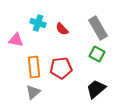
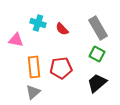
black trapezoid: moved 1 px right, 6 px up
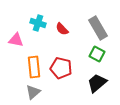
red pentagon: rotated 20 degrees clockwise
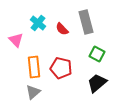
cyan cross: rotated 21 degrees clockwise
gray rectangle: moved 12 px left, 6 px up; rotated 15 degrees clockwise
pink triangle: rotated 35 degrees clockwise
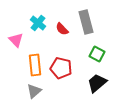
orange rectangle: moved 1 px right, 2 px up
gray triangle: moved 1 px right, 1 px up
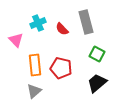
cyan cross: rotated 28 degrees clockwise
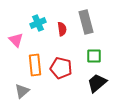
red semicircle: rotated 144 degrees counterclockwise
green square: moved 3 px left, 2 px down; rotated 28 degrees counterclockwise
gray triangle: moved 12 px left
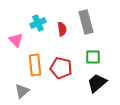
green square: moved 1 px left, 1 px down
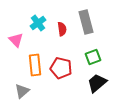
cyan cross: rotated 14 degrees counterclockwise
green square: rotated 21 degrees counterclockwise
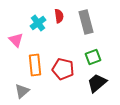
red semicircle: moved 3 px left, 13 px up
red pentagon: moved 2 px right, 1 px down
